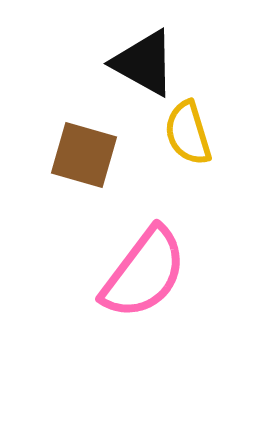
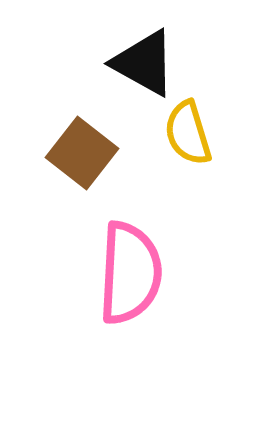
brown square: moved 2 px left, 2 px up; rotated 22 degrees clockwise
pink semicircle: moved 14 px left; rotated 34 degrees counterclockwise
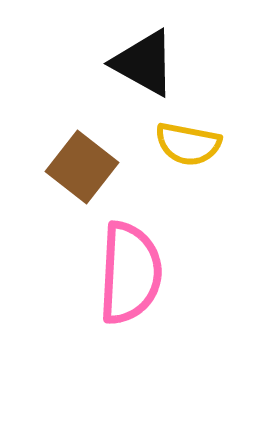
yellow semicircle: moved 11 px down; rotated 62 degrees counterclockwise
brown square: moved 14 px down
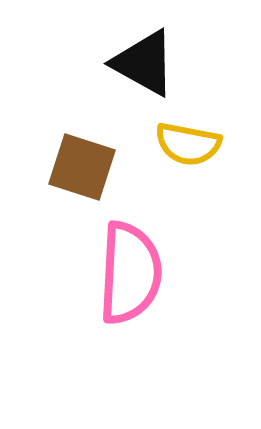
brown square: rotated 20 degrees counterclockwise
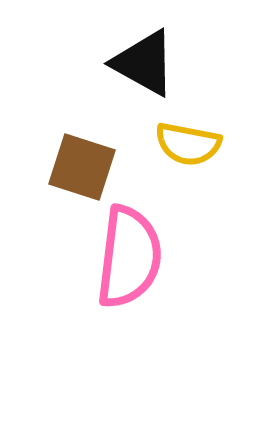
pink semicircle: moved 1 px left, 16 px up; rotated 4 degrees clockwise
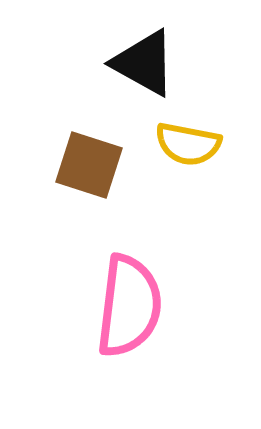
brown square: moved 7 px right, 2 px up
pink semicircle: moved 49 px down
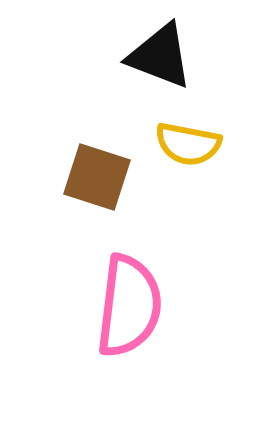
black triangle: moved 16 px right, 7 px up; rotated 8 degrees counterclockwise
brown square: moved 8 px right, 12 px down
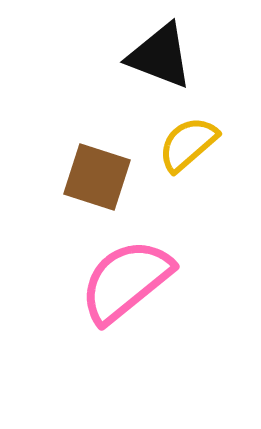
yellow semicircle: rotated 128 degrees clockwise
pink semicircle: moved 3 px left, 25 px up; rotated 136 degrees counterclockwise
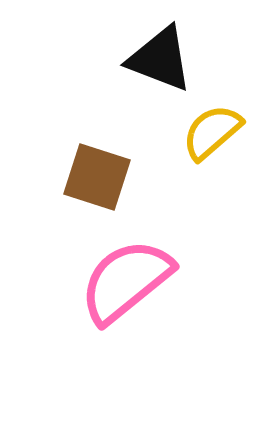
black triangle: moved 3 px down
yellow semicircle: moved 24 px right, 12 px up
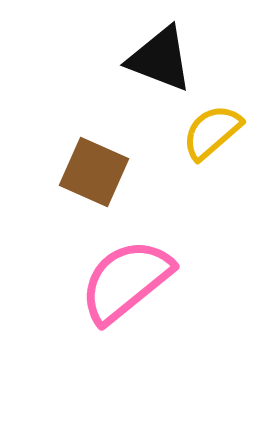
brown square: moved 3 px left, 5 px up; rotated 6 degrees clockwise
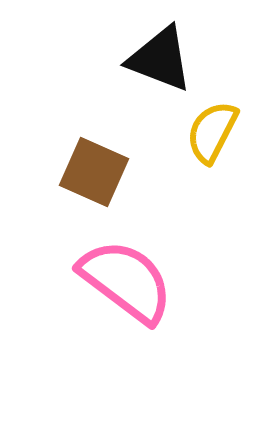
yellow semicircle: rotated 22 degrees counterclockwise
pink semicircle: rotated 76 degrees clockwise
